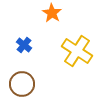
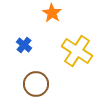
brown circle: moved 14 px right
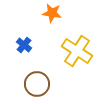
orange star: rotated 24 degrees counterclockwise
brown circle: moved 1 px right
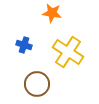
blue cross: rotated 21 degrees counterclockwise
yellow cross: moved 9 px left, 1 px down
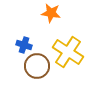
orange star: moved 1 px left
brown circle: moved 18 px up
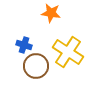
brown circle: moved 1 px left
